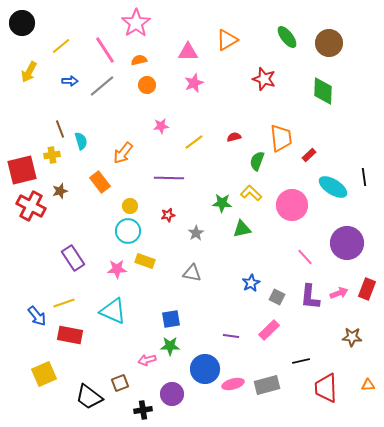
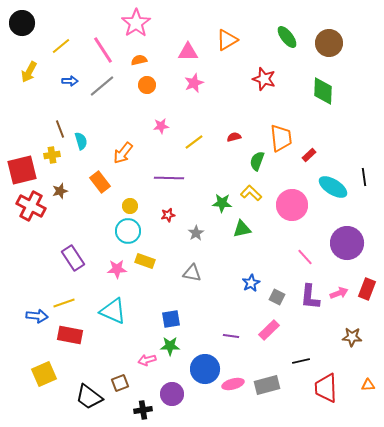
pink line at (105, 50): moved 2 px left
blue arrow at (37, 316): rotated 45 degrees counterclockwise
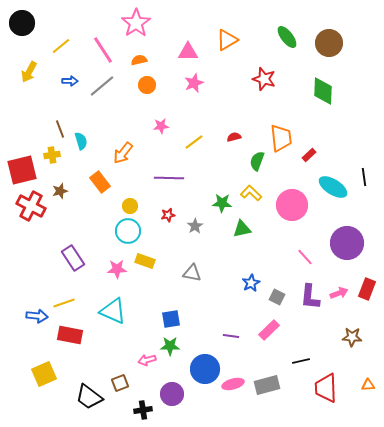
gray star at (196, 233): moved 1 px left, 7 px up
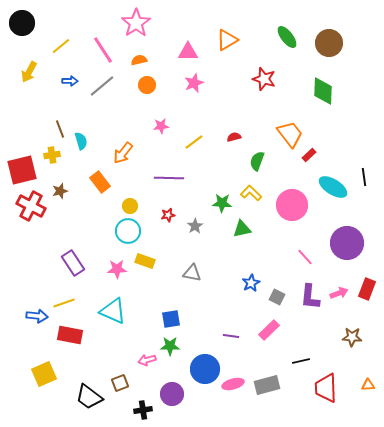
orange trapezoid at (281, 138): moved 9 px right, 4 px up; rotated 32 degrees counterclockwise
purple rectangle at (73, 258): moved 5 px down
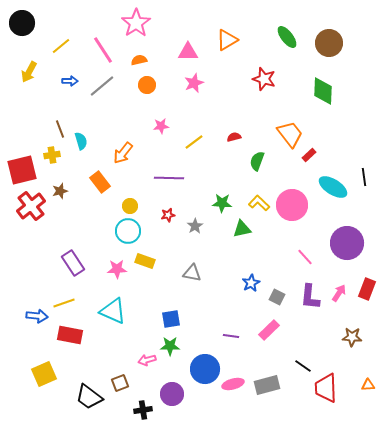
yellow L-shape at (251, 193): moved 8 px right, 10 px down
red cross at (31, 206): rotated 24 degrees clockwise
pink arrow at (339, 293): rotated 36 degrees counterclockwise
black line at (301, 361): moved 2 px right, 5 px down; rotated 48 degrees clockwise
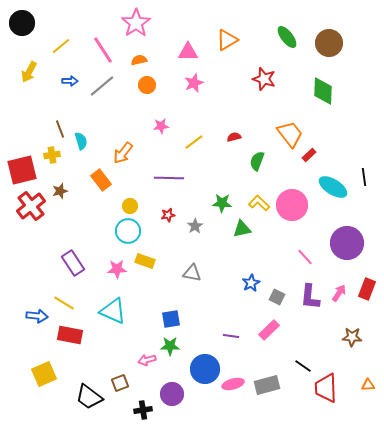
orange rectangle at (100, 182): moved 1 px right, 2 px up
yellow line at (64, 303): rotated 50 degrees clockwise
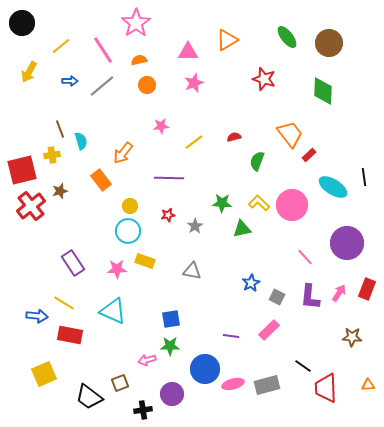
gray triangle at (192, 273): moved 2 px up
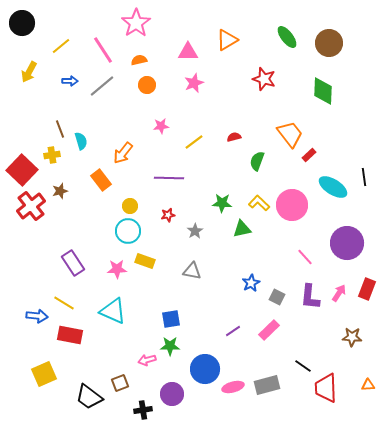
red square at (22, 170): rotated 32 degrees counterclockwise
gray star at (195, 226): moved 5 px down
purple line at (231, 336): moved 2 px right, 5 px up; rotated 42 degrees counterclockwise
pink ellipse at (233, 384): moved 3 px down
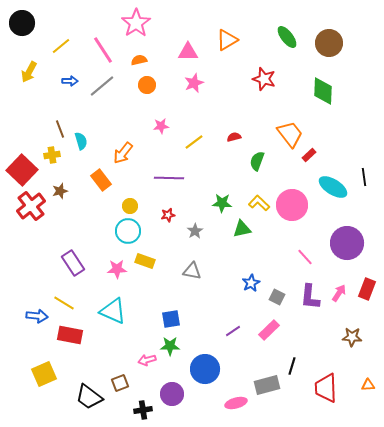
black line at (303, 366): moved 11 px left; rotated 72 degrees clockwise
pink ellipse at (233, 387): moved 3 px right, 16 px down
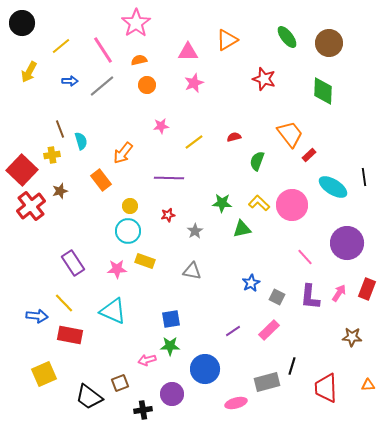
yellow line at (64, 303): rotated 15 degrees clockwise
gray rectangle at (267, 385): moved 3 px up
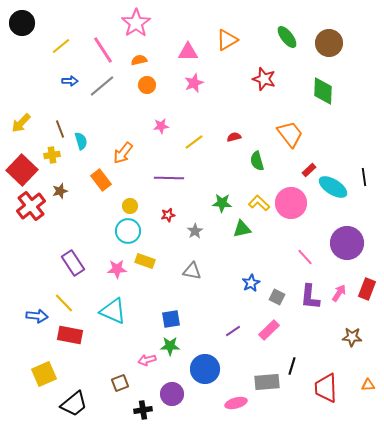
yellow arrow at (29, 72): moved 8 px left, 51 px down; rotated 15 degrees clockwise
red rectangle at (309, 155): moved 15 px down
green semicircle at (257, 161): rotated 36 degrees counterclockwise
pink circle at (292, 205): moved 1 px left, 2 px up
gray rectangle at (267, 382): rotated 10 degrees clockwise
black trapezoid at (89, 397): moved 15 px left, 7 px down; rotated 76 degrees counterclockwise
